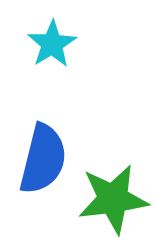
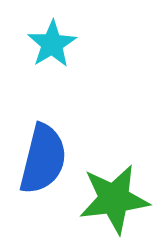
green star: moved 1 px right
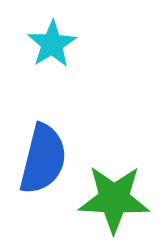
green star: rotated 10 degrees clockwise
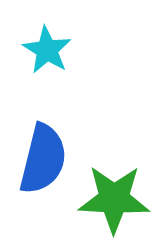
cyan star: moved 5 px left, 6 px down; rotated 9 degrees counterclockwise
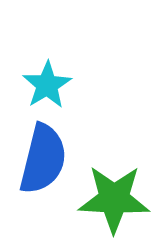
cyan star: moved 35 px down; rotated 9 degrees clockwise
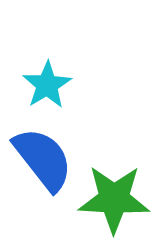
blue semicircle: rotated 52 degrees counterclockwise
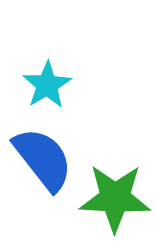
green star: moved 1 px right, 1 px up
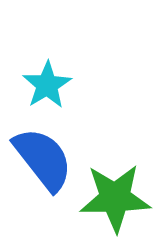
green star: rotated 4 degrees counterclockwise
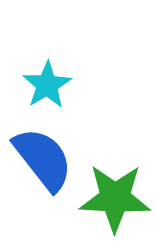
green star: rotated 4 degrees clockwise
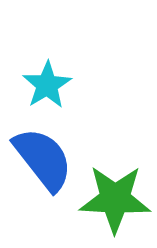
green star: moved 1 px down
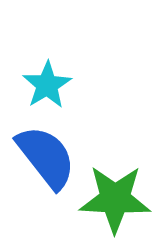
blue semicircle: moved 3 px right, 2 px up
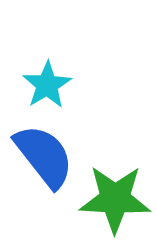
blue semicircle: moved 2 px left, 1 px up
